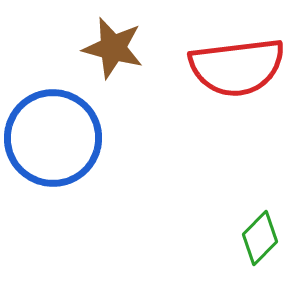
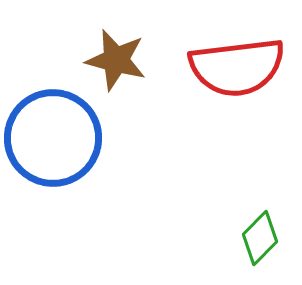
brown star: moved 3 px right, 12 px down
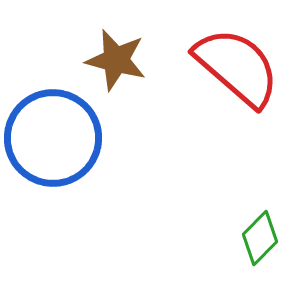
red semicircle: rotated 132 degrees counterclockwise
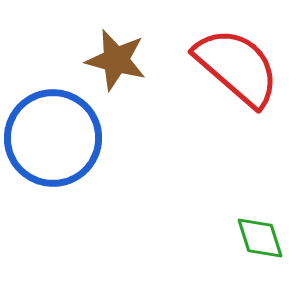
green diamond: rotated 62 degrees counterclockwise
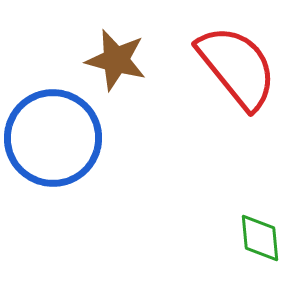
red semicircle: rotated 10 degrees clockwise
green diamond: rotated 12 degrees clockwise
